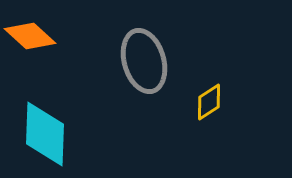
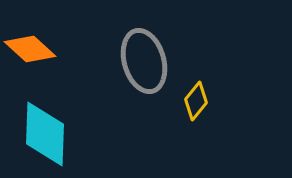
orange diamond: moved 13 px down
yellow diamond: moved 13 px left, 1 px up; rotated 18 degrees counterclockwise
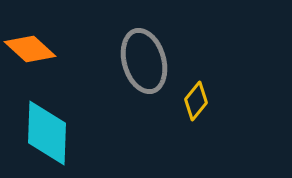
cyan diamond: moved 2 px right, 1 px up
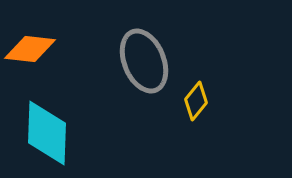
orange diamond: rotated 36 degrees counterclockwise
gray ellipse: rotated 6 degrees counterclockwise
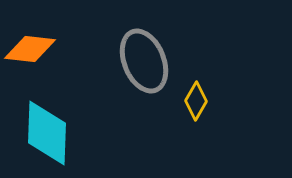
yellow diamond: rotated 9 degrees counterclockwise
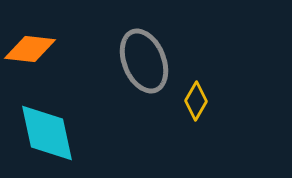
cyan diamond: rotated 14 degrees counterclockwise
